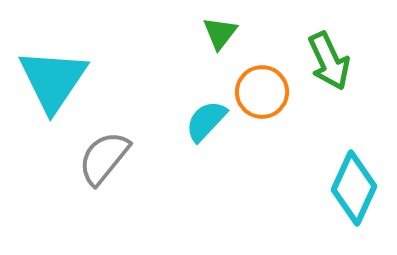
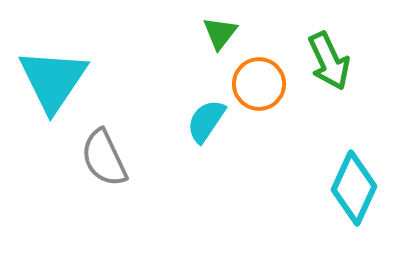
orange circle: moved 3 px left, 8 px up
cyan semicircle: rotated 9 degrees counterclockwise
gray semicircle: rotated 64 degrees counterclockwise
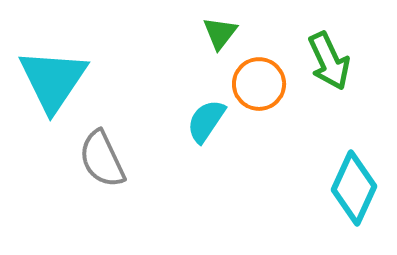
gray semicircle: moved 2 px left, 1 px down
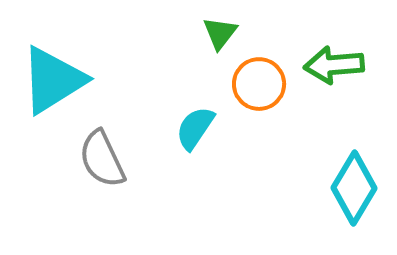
green arrow: moved 5 px right, 4 px down; rotated 110 degrees clockwise
cyan triangle: rotated 24 degrees clockwise
cyan semicircle: moved 11 px left, 7 px down
cyan diamond: rotated 6 degrees clockwise
